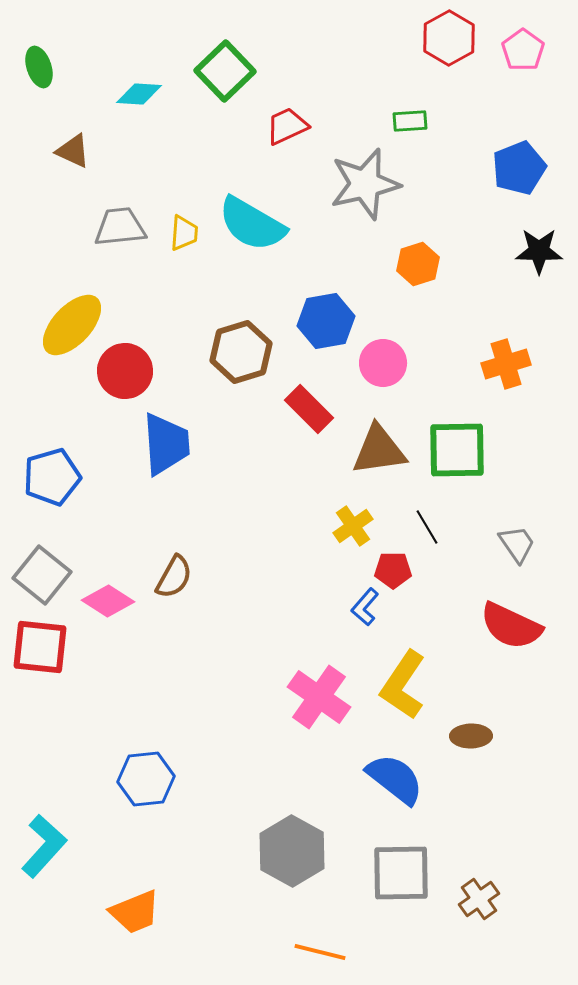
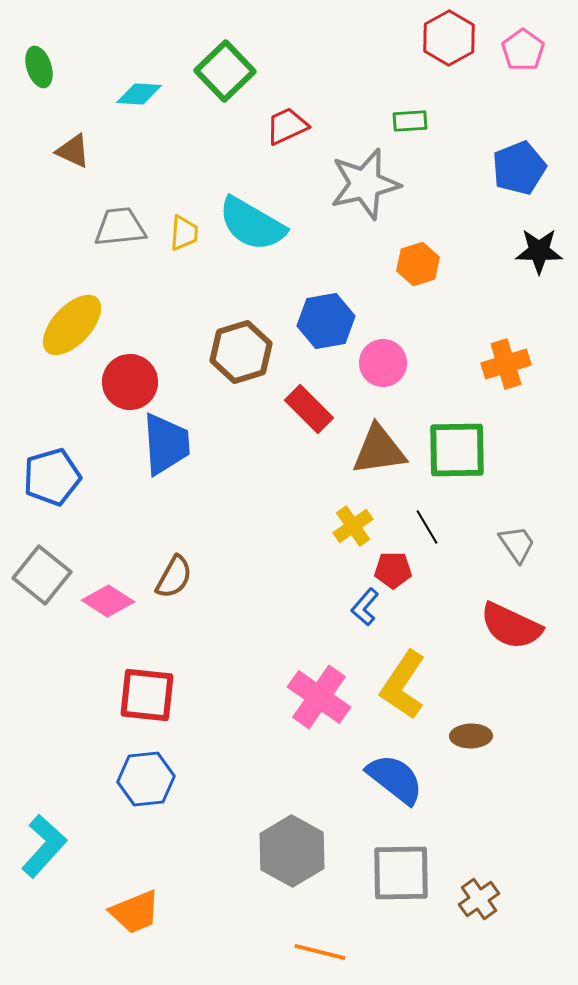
red circle at (125, 371): moved 5 px right, 11 px down
red square at (40, 647): moved 107 px right, 48 px down
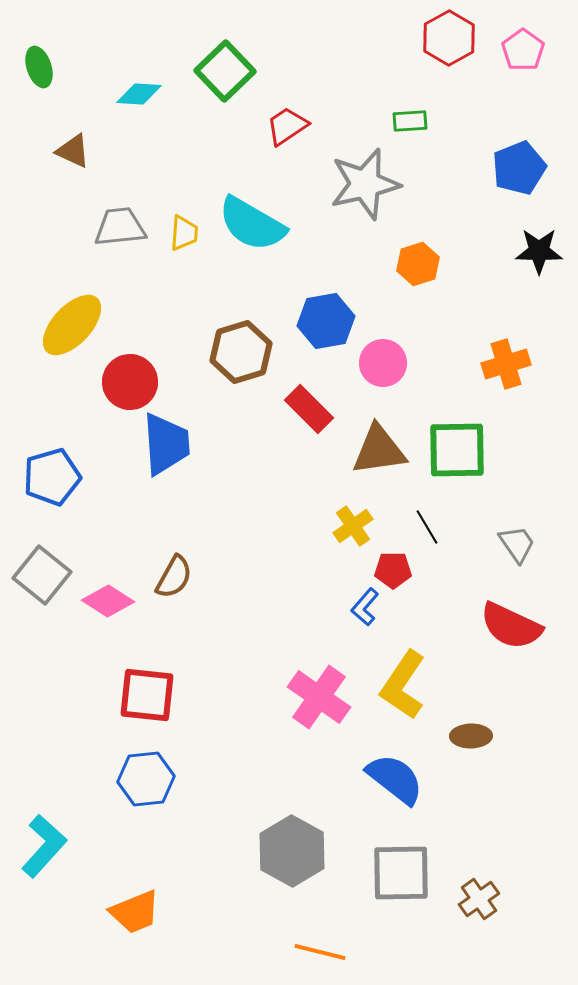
red trapezoid at (287, 126): rotated 9 degrees counterclockwise
